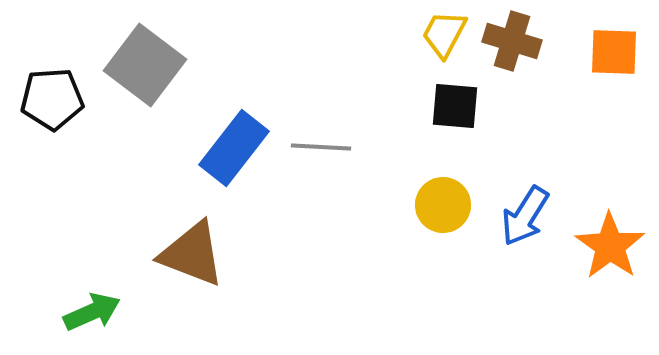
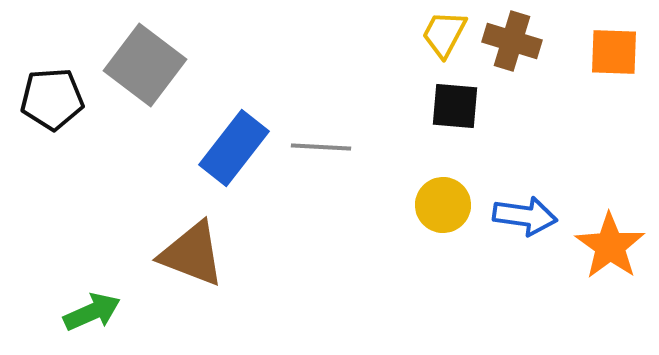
blue arrow: rotated 114 degrees counterclockwise
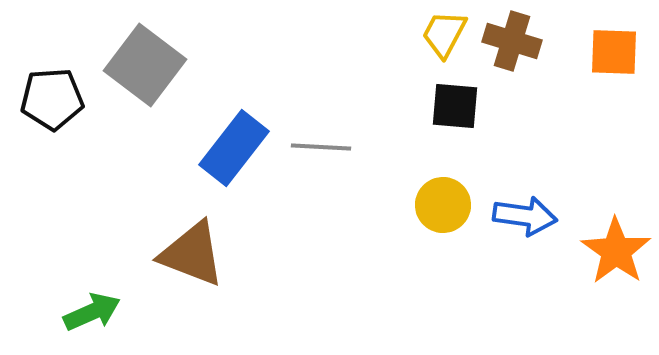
orange star: moved 6 px right, 5 px down
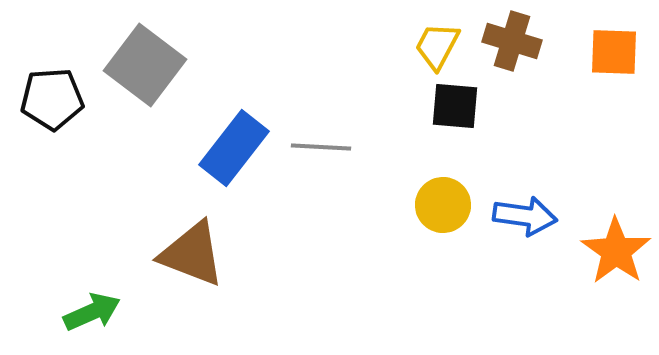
yellow trapezoid: moved 7 px left, 12 px down
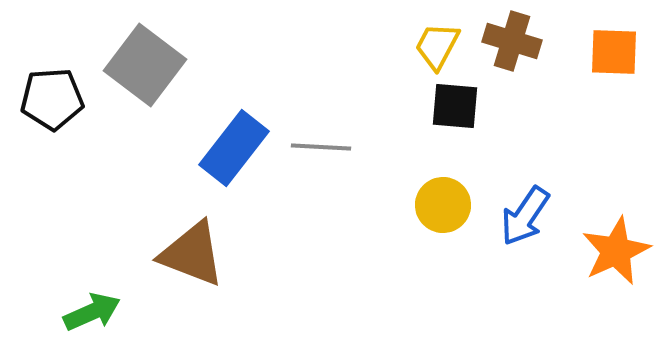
blue arrow: rotated 116 degrees clockwise
orange star: rotated 12 degrees clockwise
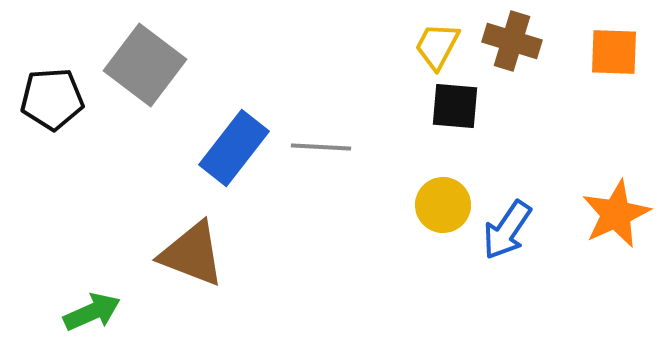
blue arrow: moved 18 px left, 14 px down
orange star: moved 37 px up
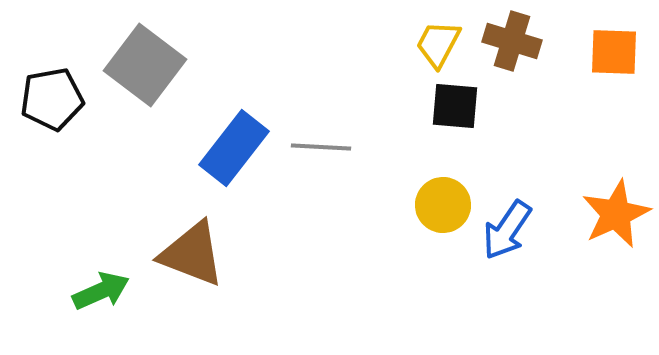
yellow trapezoid: moved 1 px right, 2 px up
black pentagon: rotated 6 degrees counterclockwise
green arrow: moved 9 px right, 21 px up
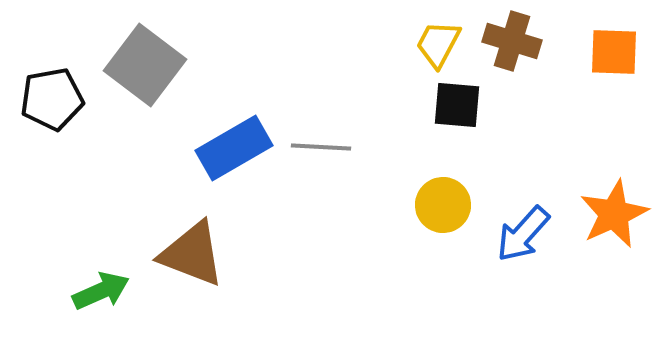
black square: moved 2 px right, 1 px up
blue rectangle: rotated 22 degrees clockwise
orange star: moved 2 px left
blue arrow: moved 16 px right, 4 px down; rotated 8 degrees clockwise
